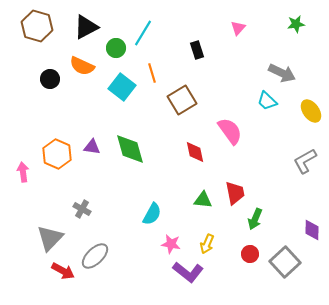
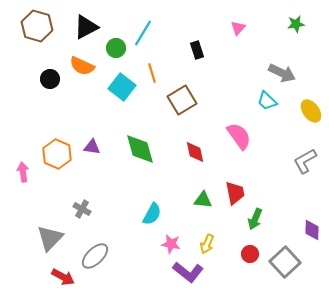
pink semicircle: moved 9 px right, 5 px down
green diamond: moved 10 px right
red arrow: moved 6 px down
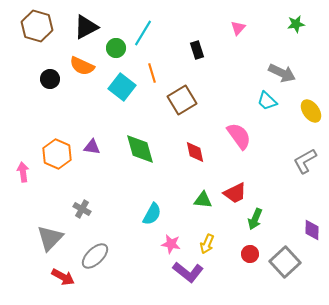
red trapezoid: rotated 75 degrees clockwise
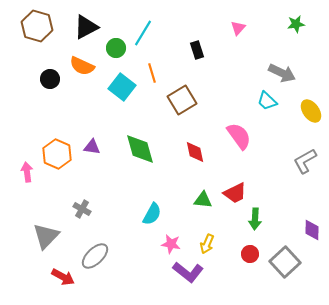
pink arrow: moved 4 px right
green arrow: rotated 20 degrees counterclockwise
gray triangle: moved 4 px left, 2 px up
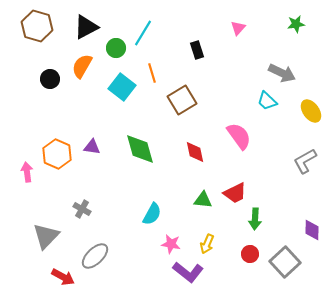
orange semicircle: rotated 95 degrees clockwise
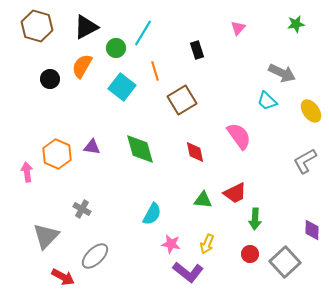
orange line: moved 3 px right, 2 px up
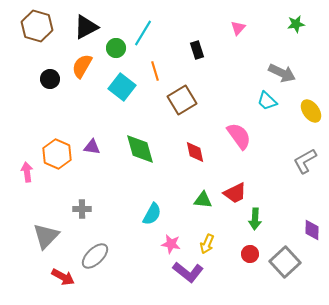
gray cross: rotated 30 degrees counterclockwise
